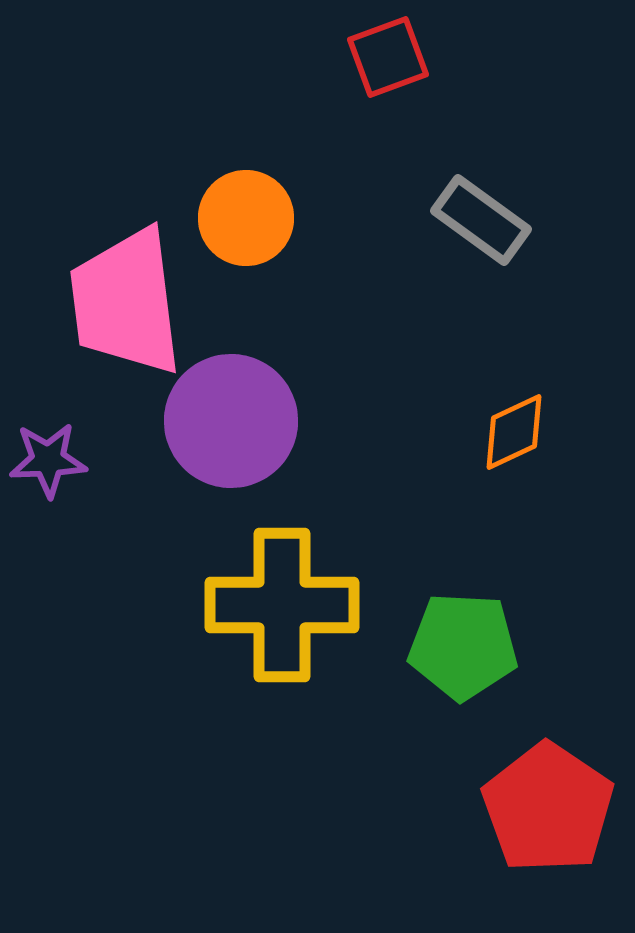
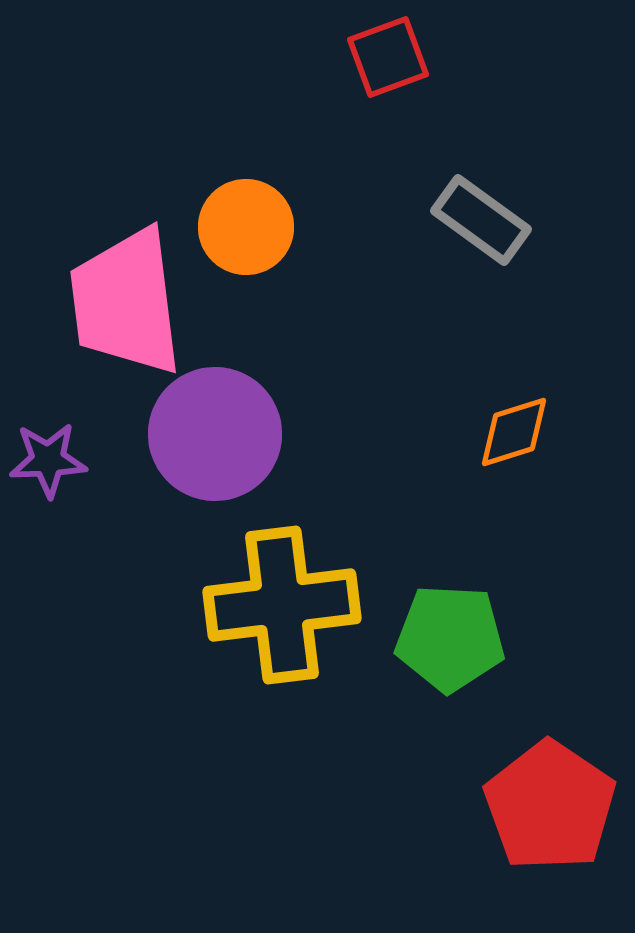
orange circle: moved 9 px down
purple circle: moved 16 px left, 13 px down
orange diamond: rotated 8 degrees clockwise
yellow cross: rotated 7 degrees counterclockwise
green pentagon: moved 13 px left, 8 px up
red pentagon: moved 2 px right, 2 px up
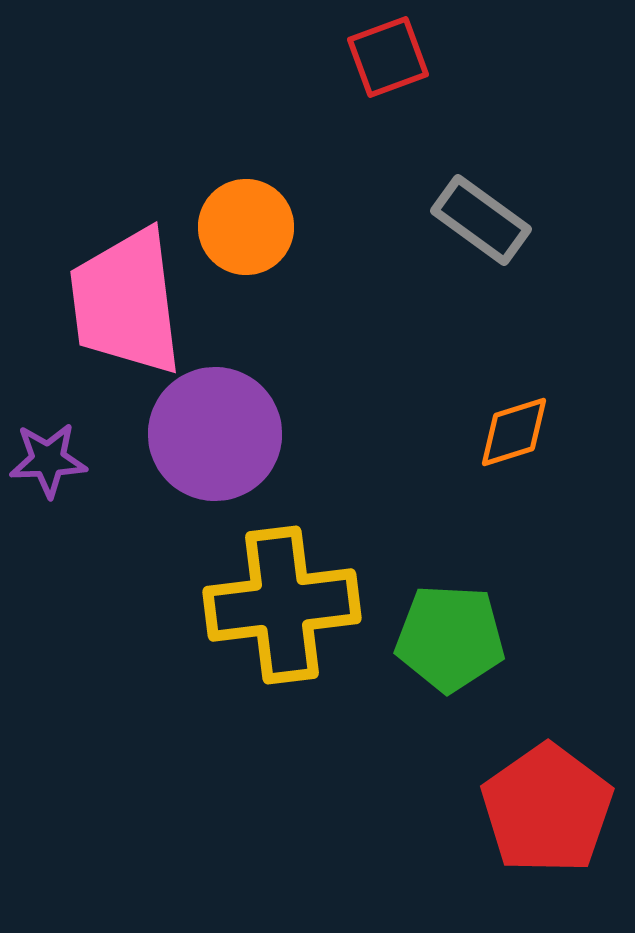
red pentagon: moved 3 px left, 3 px down; rotated 3 degrees clockwise
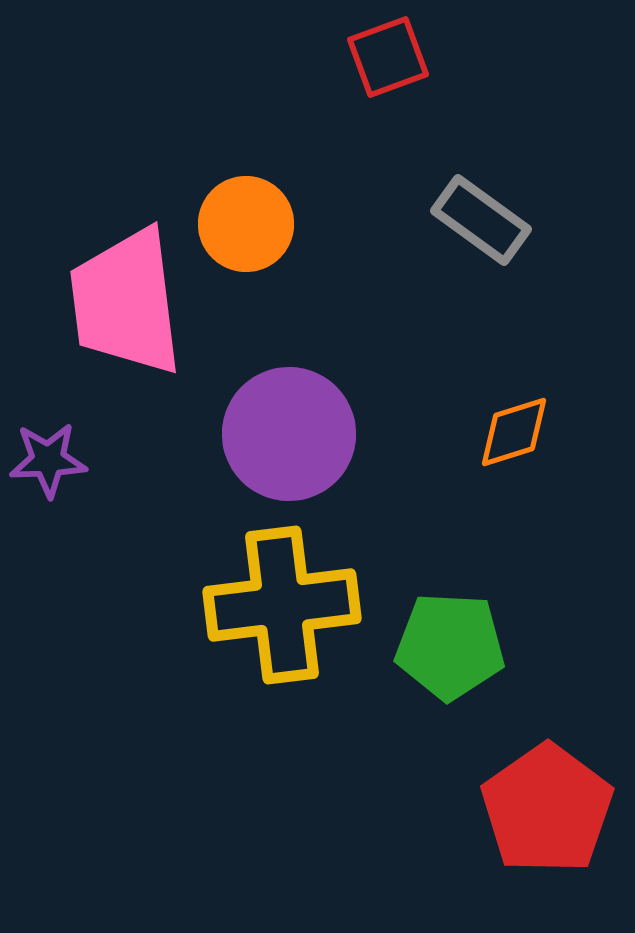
orange circle: moved 3 px up
purple circle: moved 74 px right
green pentagon: moved 8 px down
